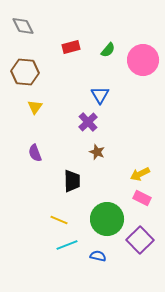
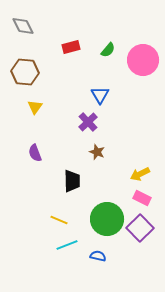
purple square: moved 12 px up
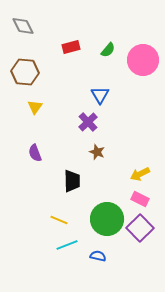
pink rectangle: moved 2 px left, 1 px down
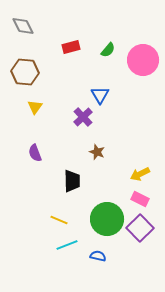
purple cross: moved 5 px left, 5 px up
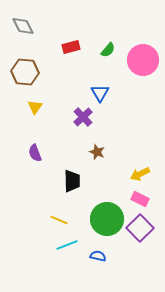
blue triangle: moved 2 px up
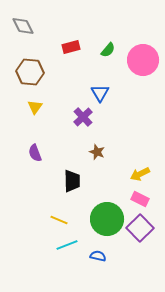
brown hexagon: moved 5 px right
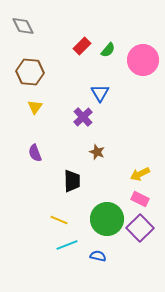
red rectangle: moved 11 px right, 1 px up; rotated 30 degrees counterclockwise
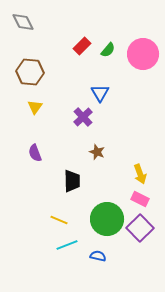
gray diamond: moved 4 px up
pink circle: moved 6 px up
yellow arrow: rotated 84 degrees counterclockwise
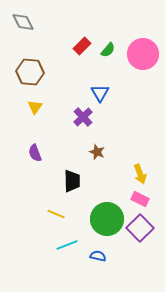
yellow line: moved 3 px left, 6 px up
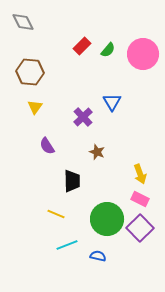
blue triangle: moved 12 px right, 9 px down
purple semicircle: moved 12 px right, 7 px up; rotated 12 degrees counterclockwise
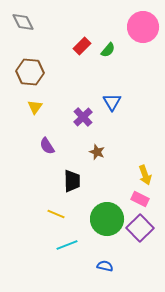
pink circle: moved 27 px up
yellow arrow: moved 5 px right, 1 px down
blue semicircle: moved 7 px right, 10 px down
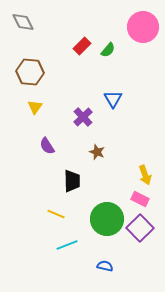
blue triangle: moved 1 px right, 3 px up
